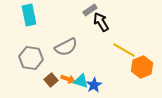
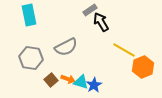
orange hexagon: moved 1 px right
cyan triangle: moved 1 px down
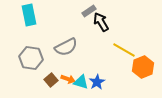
gray rectangle: moved 1 px left, 1 px down
blue star: moved 3 px right, 3 px up
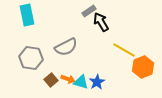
cyan rectangle: moved 2 px left
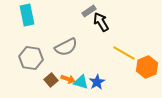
yellow line: moved 3 px down
orange hexagon: moved 4 px right
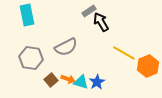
orange hexagon: moved 1 px right, 1 px up
